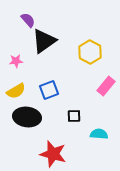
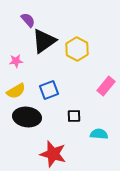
yellow hexagon: moved 13 px left, 3 px up
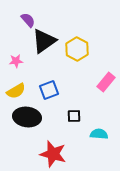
pink rectangle: moved 4 px up
